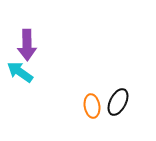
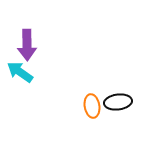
black ellipse: rotated 56 degrees clockwise
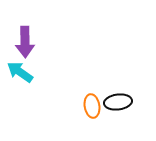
purple arrow: moved 2 px left, 3 px up
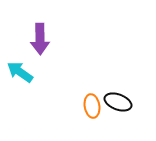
purple arrow: moved 15 px right, 3 px up
black ellipse: rotated 28 degrees clockwise
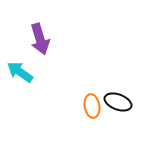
purple arrow: rotated 16 degrees counterclockwise
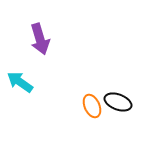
cyan arrow: moved 10 px down
orange ellipse: rotated 15 degrees counterclockwise
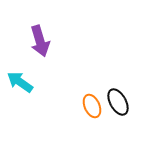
purple arrow: moved 2 px down
black ellipse: rotated 40 degrees clockwise
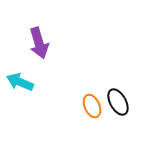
purple arrow: moved 1 px left, 2 px down
cyan arrow: rotated 12 degrees counterclockwise
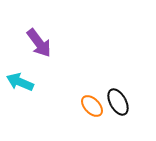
purple arrow: rotated 20 degrees counterclockwise
orange ellipse: rotated 20 degrees counterclockwise
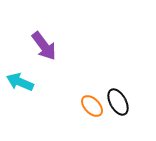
purple arrow: moved 5 px right, 3 px down
